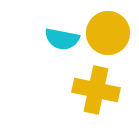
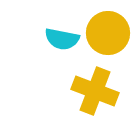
yellow cross: moved 1 px left, 1 px down; rotated 9 degrees clockwise
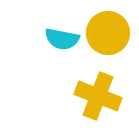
yellow cross: moved 3 px right, 5 px down
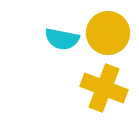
yellow cross: moved 6 px right, 8 px up
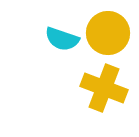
cyan semicircle: rotated 8 degrees clockwise
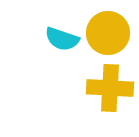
yellow cross: moved 6 px right; rotated 18 degrees counterclockwise
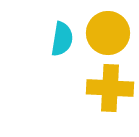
cyan semicircle: rotated 100 degrees counterclockwise
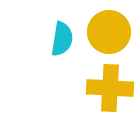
yellow circle: moved 1 px right, 1 px up
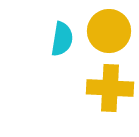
yellow circle: moved 1 px up
